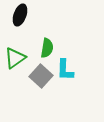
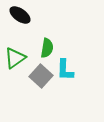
black ellipse: rotated 75 degrees counterclockwise
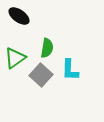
black ellipse: moved 1 px left, 1 px down
cyan L-shape: moved 5 px right
gray square: moved 1 px up
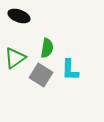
black ellipse: rotated 15 degrees counterclockwise
gray square: rotated 10 degrees counterclockwise
